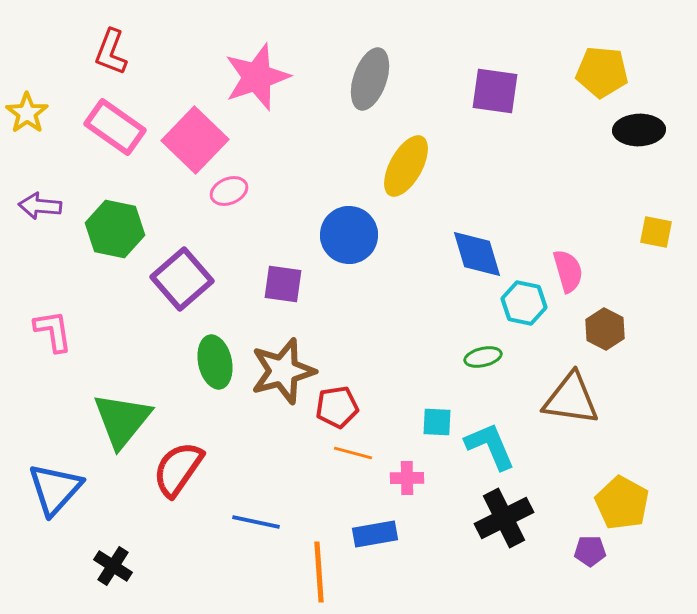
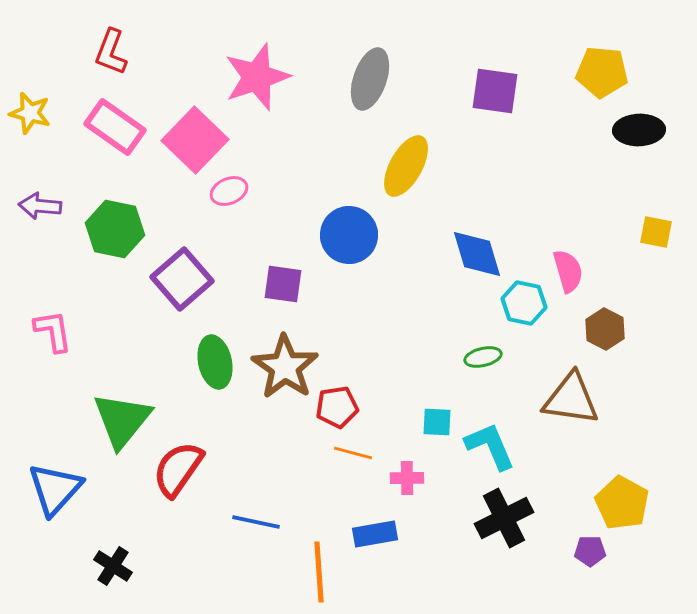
yellow star at (27, 113): moved 3 px right; rotated 21 degrees counterclockwise
brown star at (283, 371): moved 2 px right, 4 px up; rotated 22 degrees counterclockwise
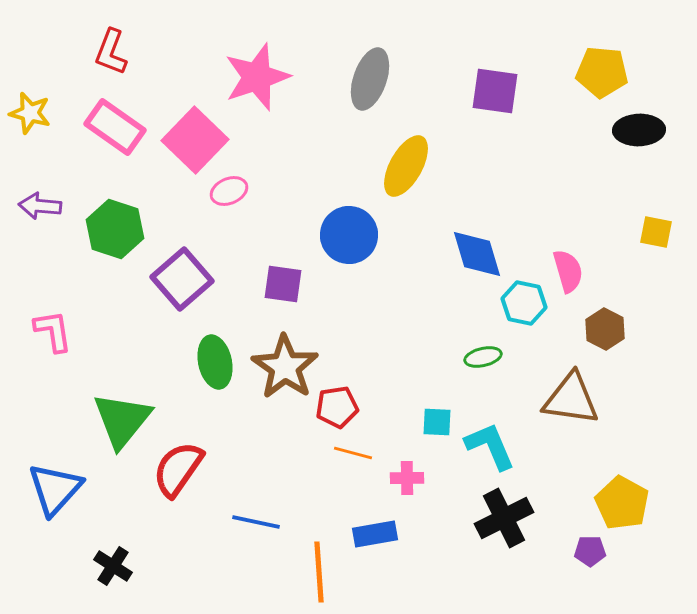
green hexagon at (115, 229): rotated 6 degrees clockwise
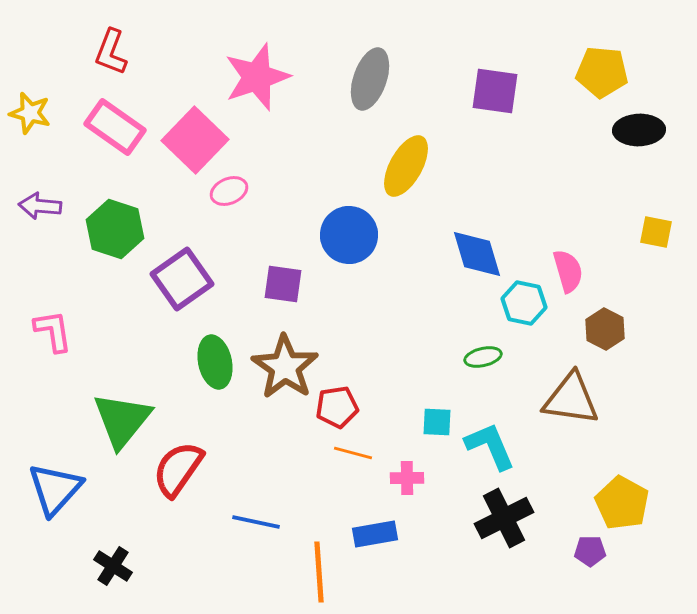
purple square at (182, 279): rotated 6 degrees clockwise
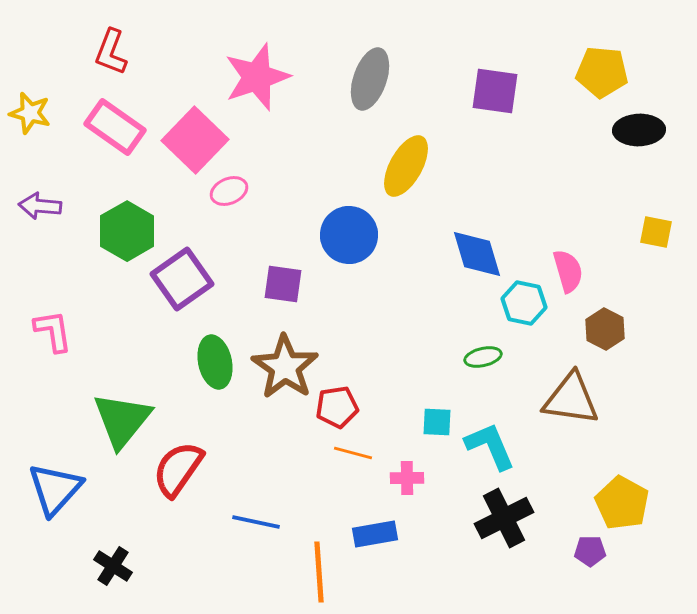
green hexagon at (115, 229): moved 12 px right, 2 px down; rotated 12 degrees clockwise
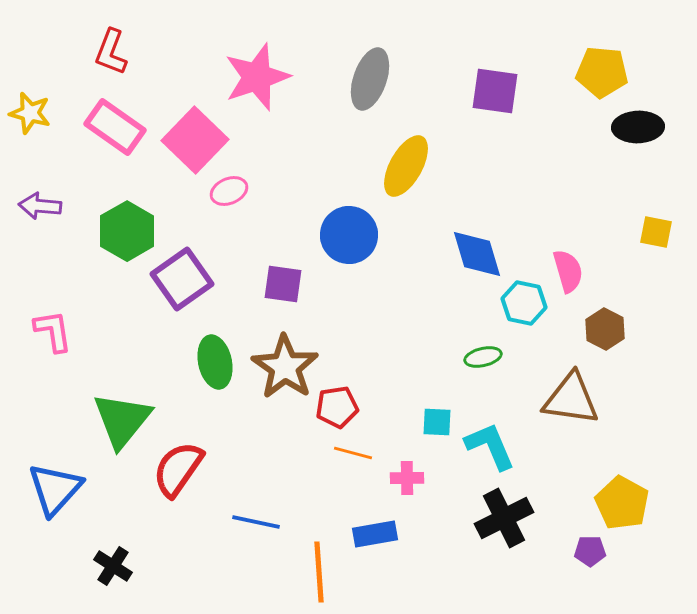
black ellipse at (639, 130): moved 1 px left, 3 px up
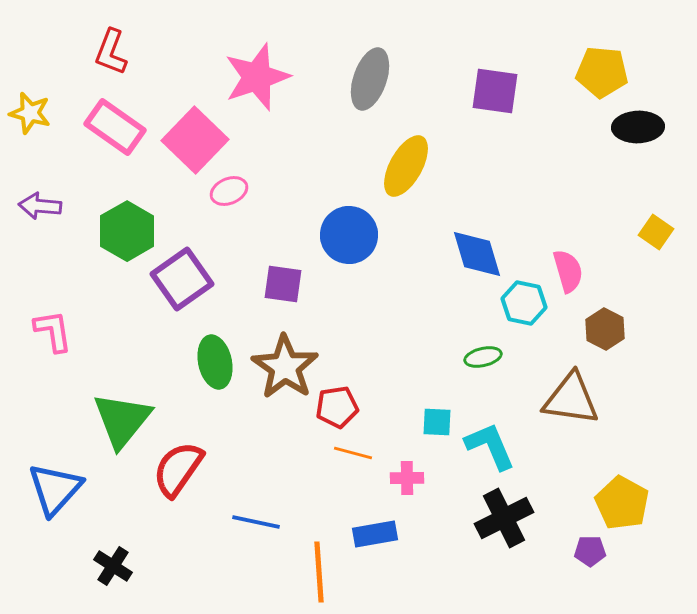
yellow square at (656, 232): rotated 24 degrees clockwise
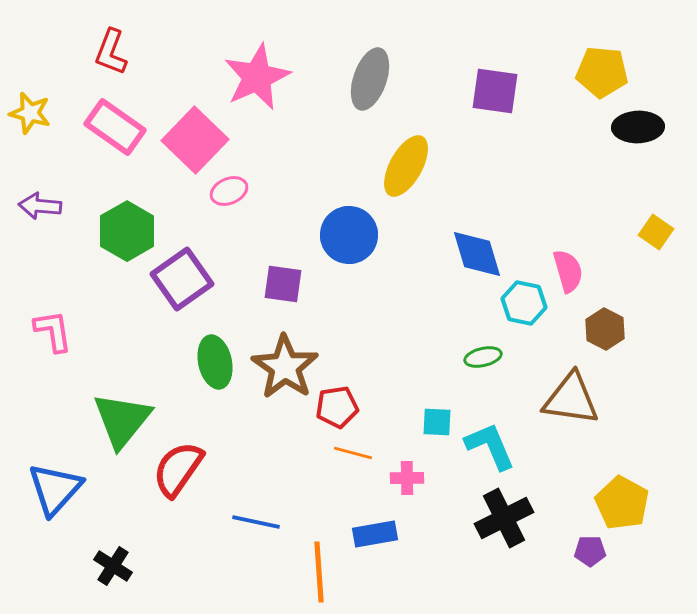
pink star at (257, 77): rotated 6 degrees counterclockwise
